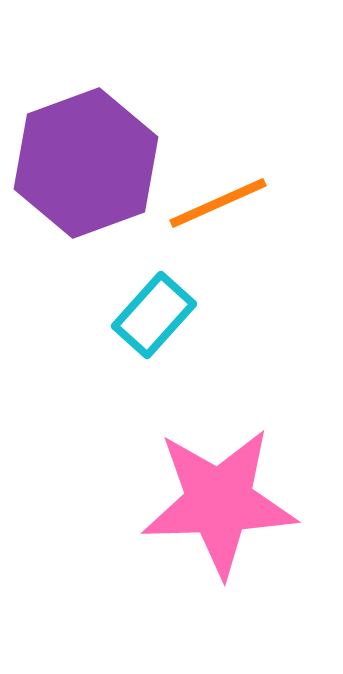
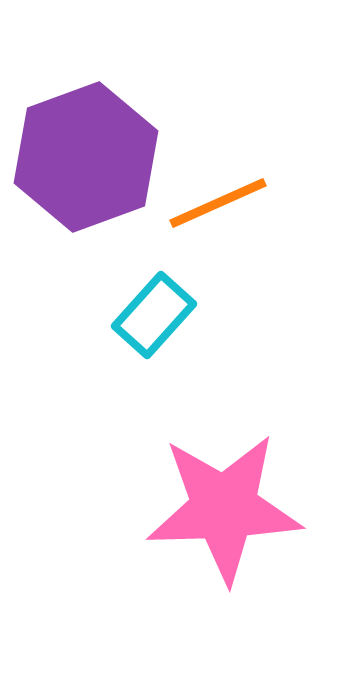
purple hexagon: moved 6 px up
pink star: moved 5 px right, 6 px down
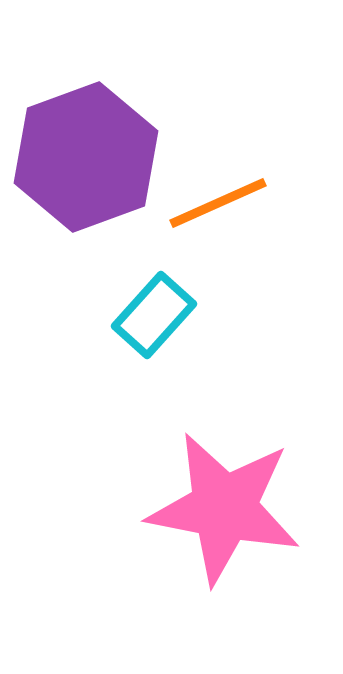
pink star: rotated 13 degrees clockwise
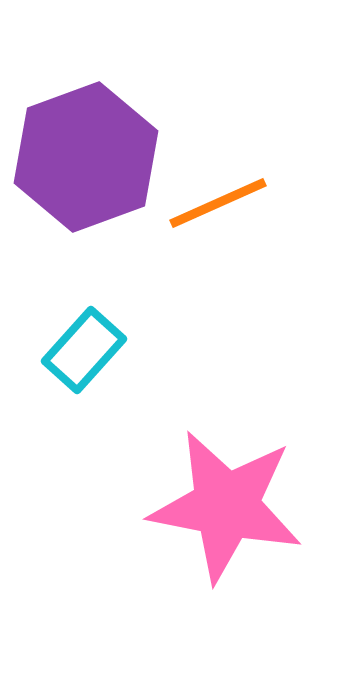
cyan rectangle: moved 70 px left, 35 px down
pink star: moved 2 px right, 2 px up
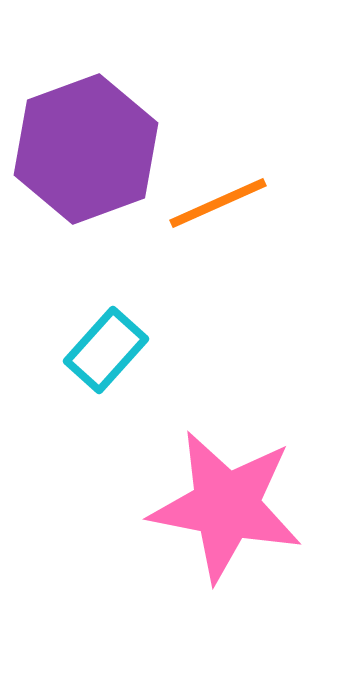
purple hexagon: moved 8 px up
cyan rectangle: moved 22 px right
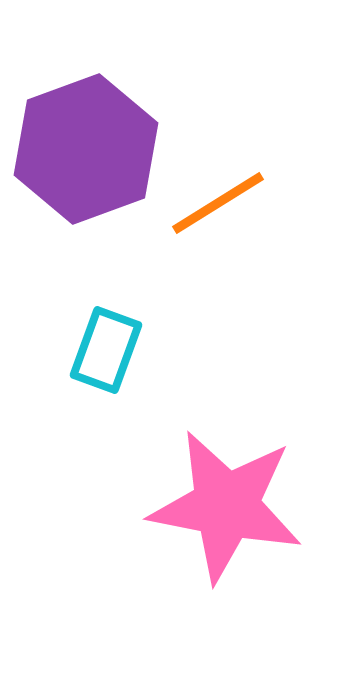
orange line: rotated 8 degrees counterclockwise
cyan rectangle: rotated 22 degrees counterclockwise
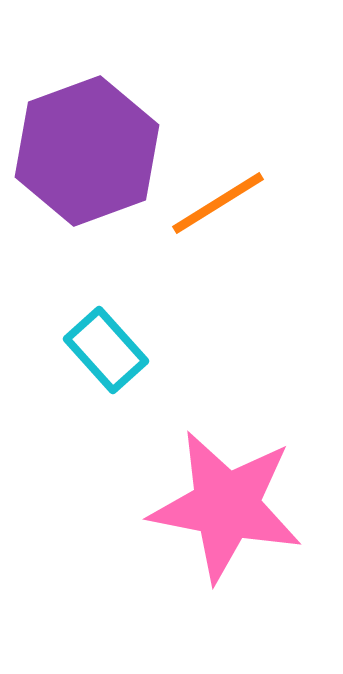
purple hexagon: moved 1 px right, 2 px down
cyan rectangle: rotated 62 degrees counterclockwise
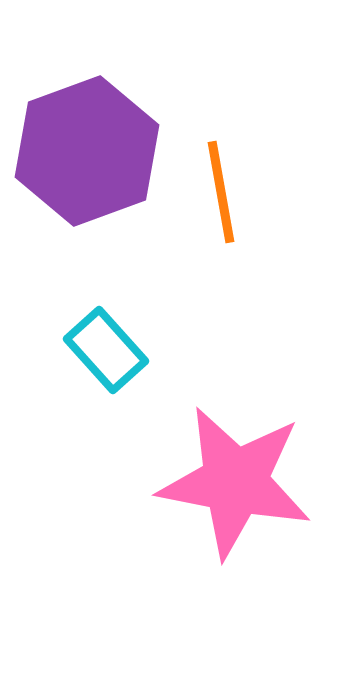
orange line: moved 3 px right, 11 px up; rotated 68 degrees counterclockwise
pink star: moved 9 px right, 24 px up
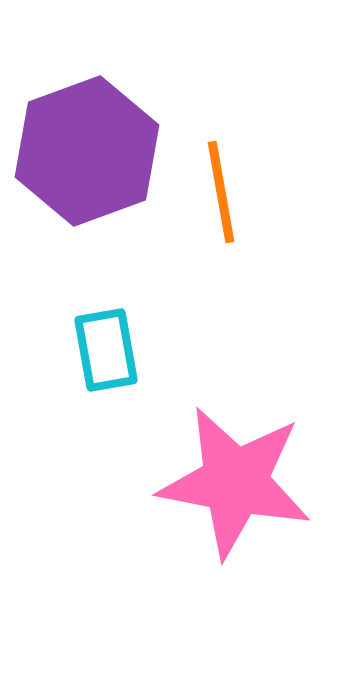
cyan rectangle: rotated 32 degrees clockwise
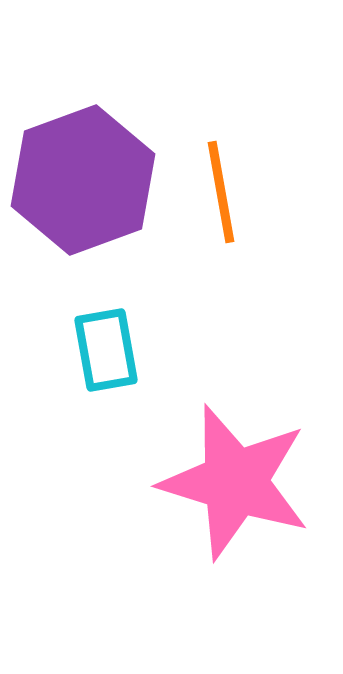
purple hexagon: moved 4 px left, 29 px down
pink star: rotated 6 degrees clockwise
